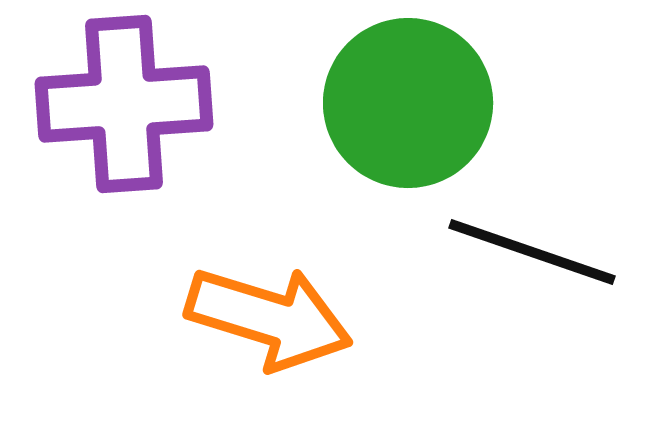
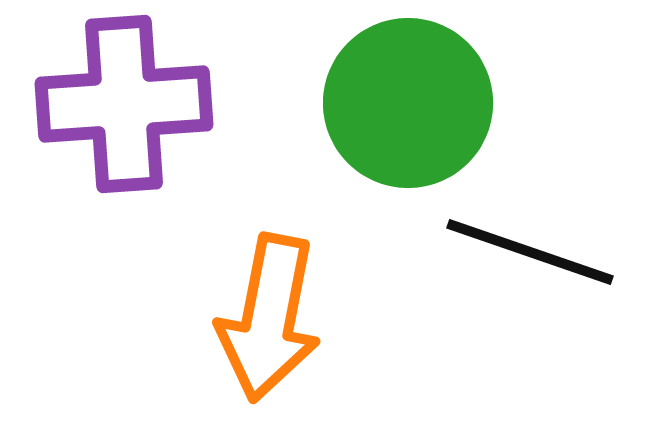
black line: moved 2 px left
orange arrow: rotated 84 degrees clockwise
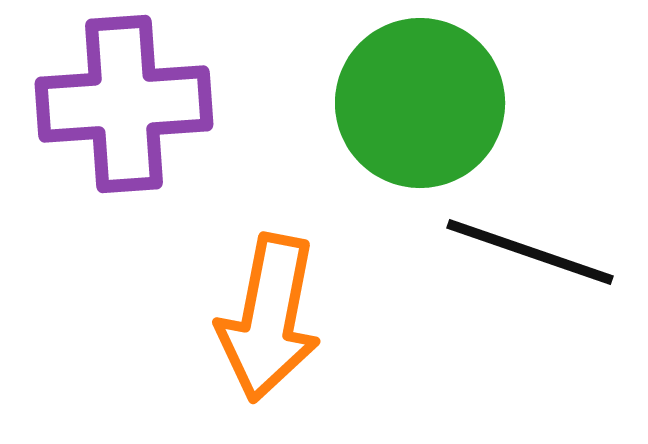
green circle: moved 12 px right
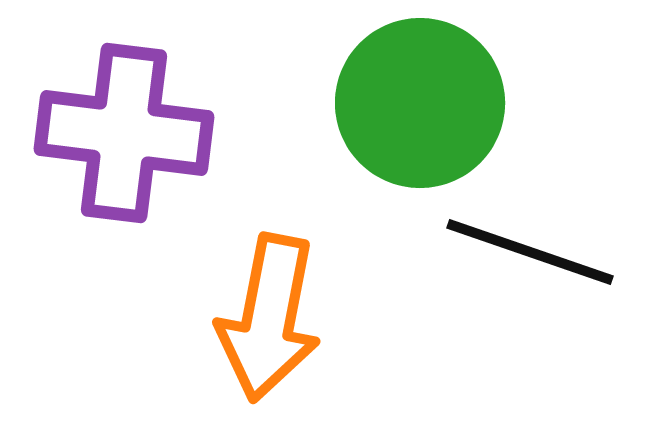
purple cross: moved 29 px down; rotated 11 degrees clockwise
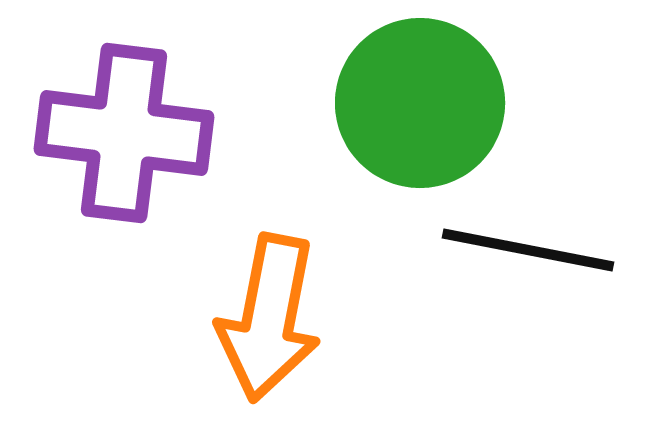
black line: moved 2 px left, 2 px up; rotated 8 degrees counterclockwise
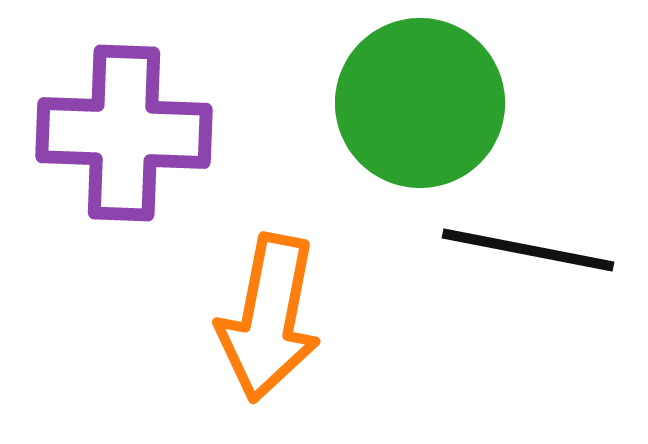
purple cross: rotated 5 degrees counterclockwise
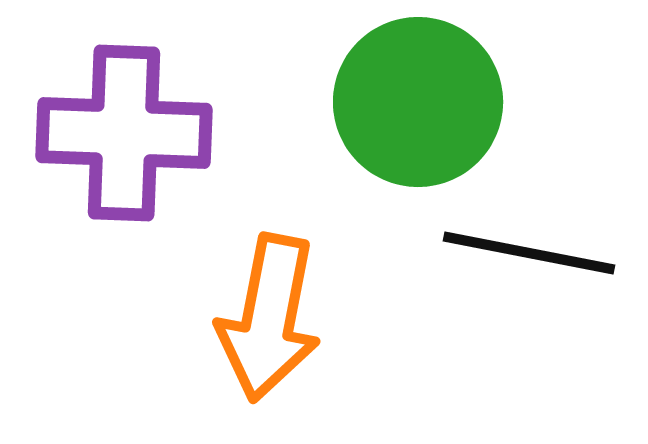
green circle: moved 2 px left, 1 px up
black line: moved 1 px right, 3 px down
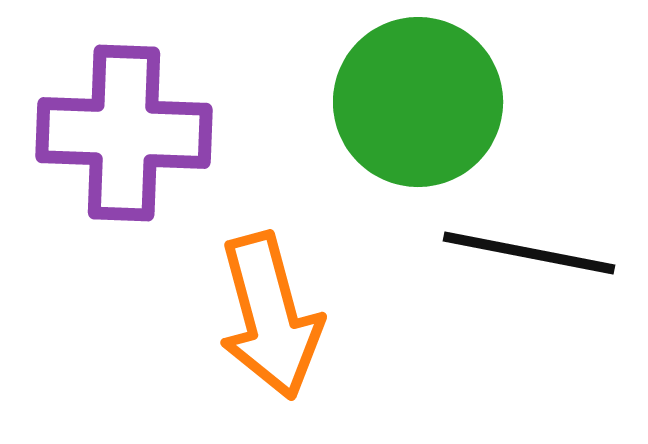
orange arrow: moved 1 px right, 2 px up; rotated 26 degrees counterclockwise
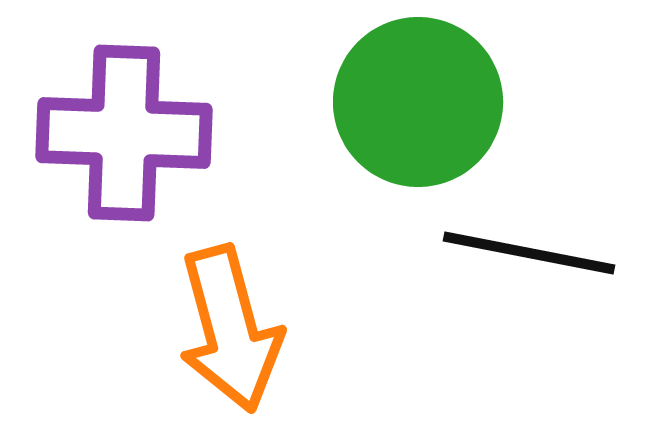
orange arrow: moved 40 px left, 13 px down
